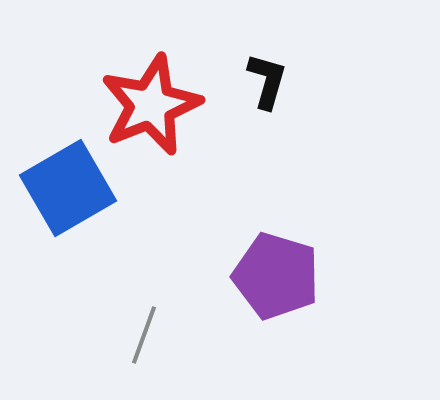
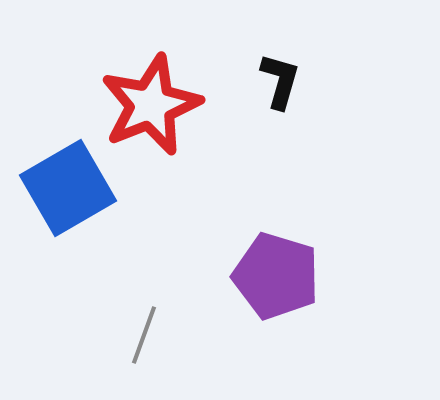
black L-shape: moved 13 px right
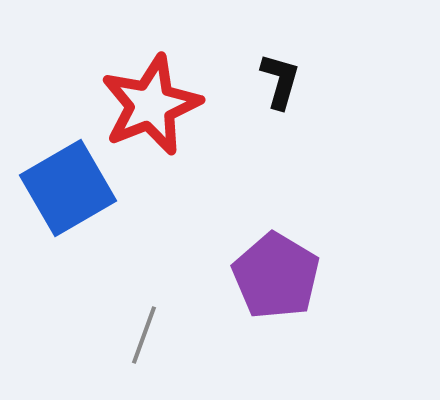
purple pentagon: rotated 14 degrees clockwise
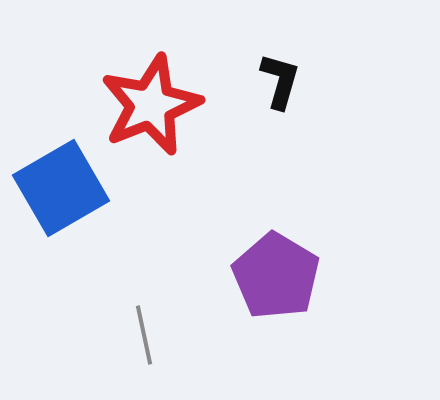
blue square: moved 7 px left
gray line: rotated 32 degrees counterclockwise
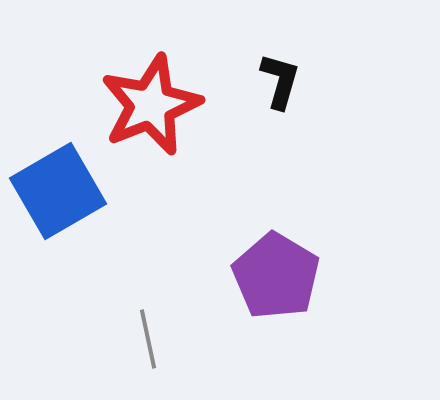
blue square: moved 3 px left, 3 px down
gray line: moved 4 px right, 4 px down
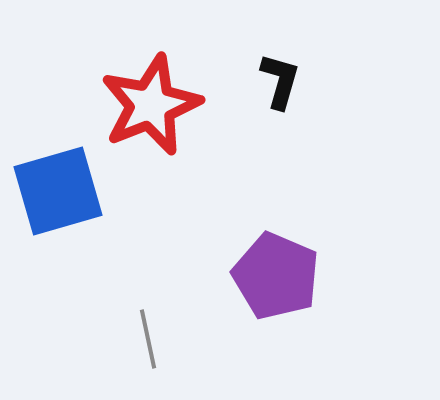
blue square: rotated 14 degrees clockwise
purple pentagon: rotated 8 degrees counterclockwise
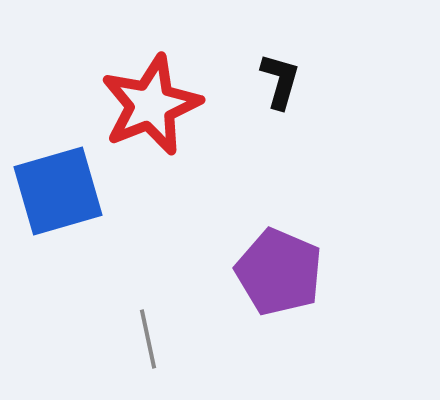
purple pentagon: moved 3 px right, 4 px up
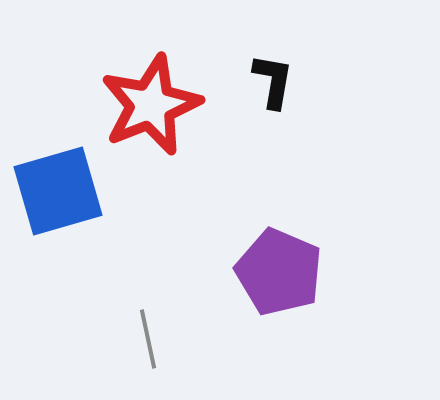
black L-shape: moved 7 px left; rotated 6 degrees counterclockwise
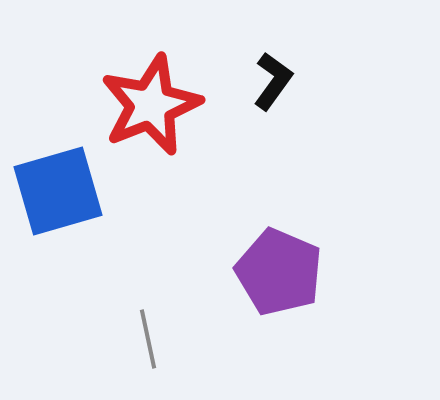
black L-shape: rotated 26 degrees clockwise
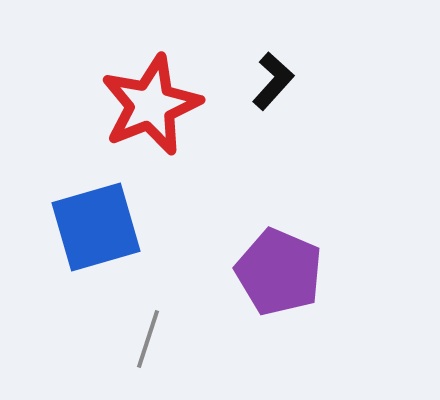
black L-shape: rotated 6 degrees clockwise
blue square: moved 38 px right, 36 px down
gray line: rotated 30 degrees clockwise
